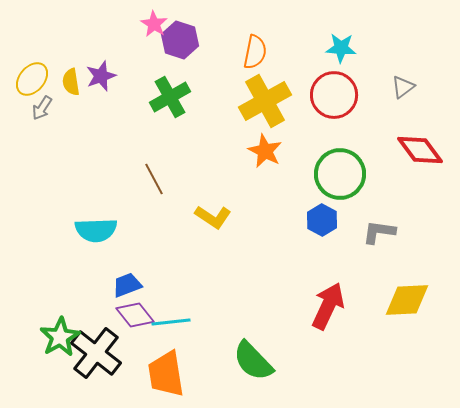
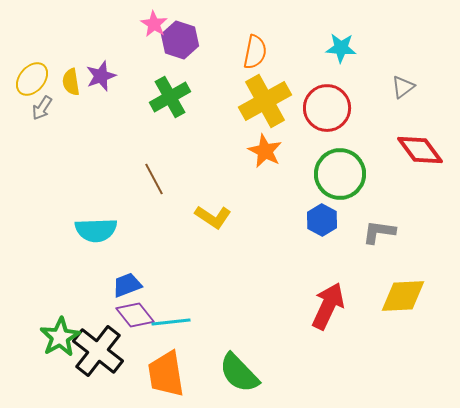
red circle: moved 7 px left, 13 px down
yellow diamond: moved 4 px left, 4 px up
black cross: moved 2 px right, 2 px up
green semicircle: moved 14 px left, 12 px down
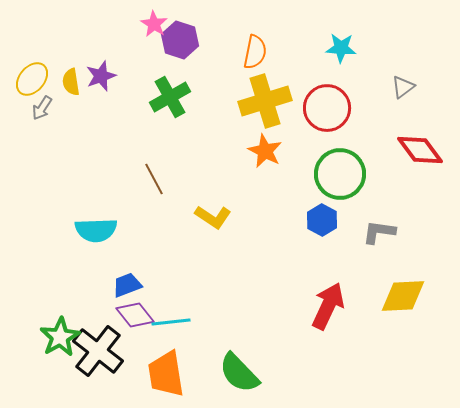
yellow cross: rotated 12 degrees clockwise
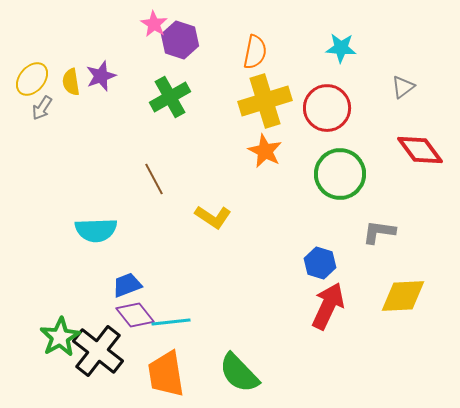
blue hexagon: moved 2 px left, 43 px down; rotated 12 degrees counterclockwise
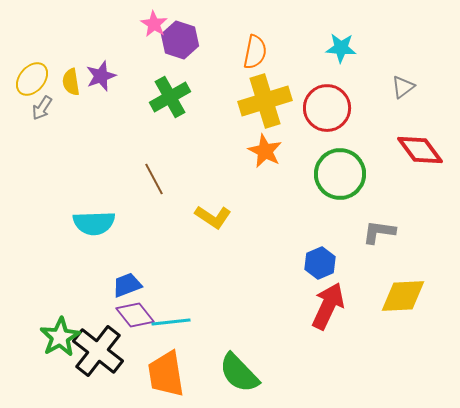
cyan semicircle: moved 2 px left, 7 px up
blue hexagon: rotated 20 degrees clockwise
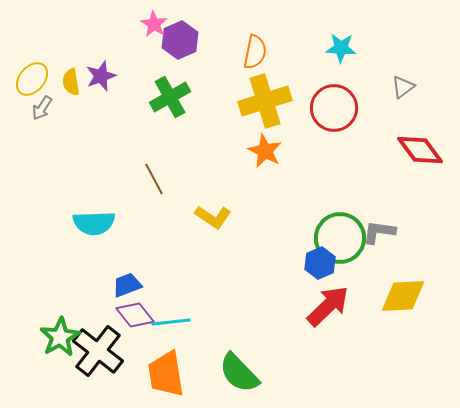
purple hexagon: rotated 18 degrees clockwise
red circle: moved 7 px right
green circle: moved 64 px down
red arrow: rotated 21 degrees clockwise
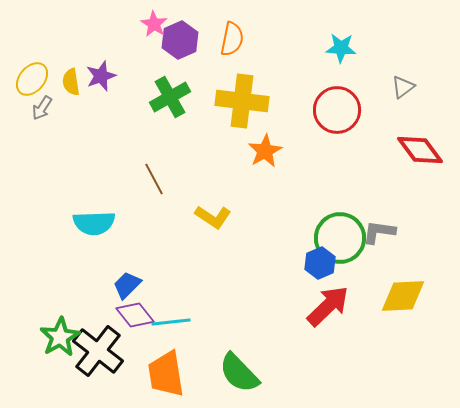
orange semicircle: moved 23 px left, 13 px up
yellow cross: moved 23 px left; rotated 24 degrees clockwise
red circle: moved 3 px right, 2 px down
orange star: rotated 16 degrees clockwise
blue trapezoid: rotated 24 degrees counterclockwise
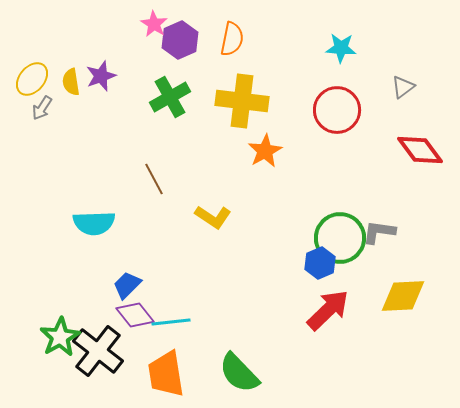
red arrow: moved 4 px down
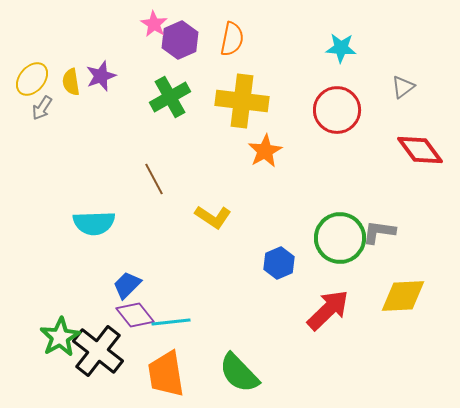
blue hexagon: moved 41 px left
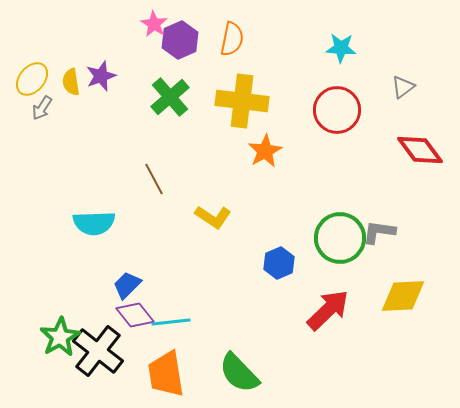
green cross: rotated 12 degrees counterclockwise
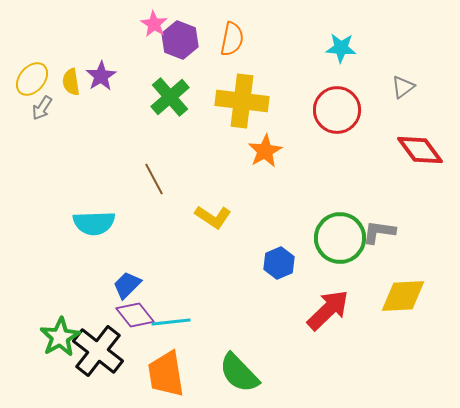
purple hexagon: rotated 15 degrees counterclockwise
purple star: rotated 12 degrees counterclockwise
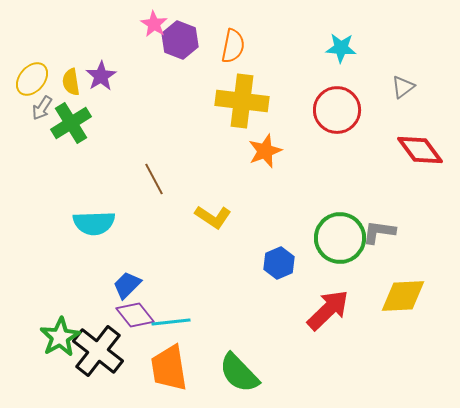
orange semicircle: moved 1 px right, 7 px down
green cross: moved 99 px left, 26 px down; rotated 9 degrees clockwise
orange star: rotated 8 degrees clockwise
orange trapezoid: moved 3 px right, 6 px up
